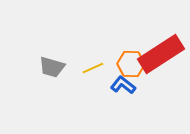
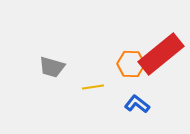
red rectangle: rotated 6 degrees counterclockwise
yellow line: moved 19 px down; rotated 15 degrees clockwise
blue L-shape: moved 14 px right, 19 px down
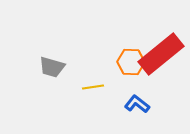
orange hexagon: moved 2 px up
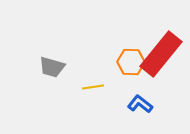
red rectangle: rotated 12 degrees counterclockwise
blue L-shape: moved 3 px right
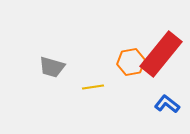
orange hexagon: rotated 12 degrees counterclockwise
blue L-shape: moved 27 px right
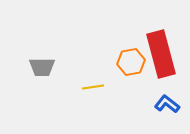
red rectangle: rotated 54 degrees counterclockwise
gray trapezoid: moved 10 px left; rotated 16 degrees counterclockwise
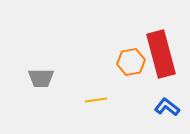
gray trapezoid: moved 1 px left, 11 px down
yellow line: moved 3 px right, 13 px down
blue L-shape: moved 3 px down
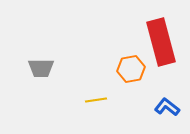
red rectangle: moved 12 px up
orange hexagon: moved 7 px down
gray trapezoid: moved 10 px up
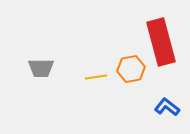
yellow line: moved 23 px up
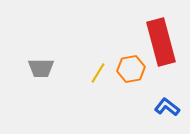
yellow line: moved 2 px right, 4 px up; rotated 50 degrees counterclockwise
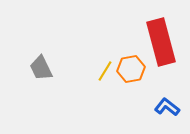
gray trapezoid: rotated 64 degrees clockwise
yellow line: moved 7 px right, 2 px up
